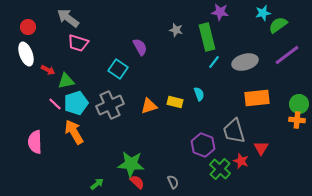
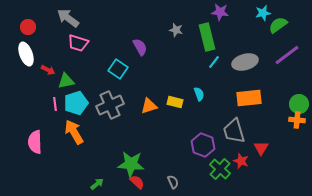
orange rectangle: moved 8 px left
pink line: rotated 40 degrees clockwise
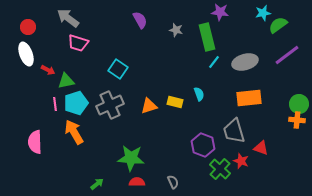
purple semicircle: moved 27 px up
red triangle: rotated 42 degrees counterclockwise
green star: moved 6 px up
red semicircle: rotated 42 degrees counterclockwise
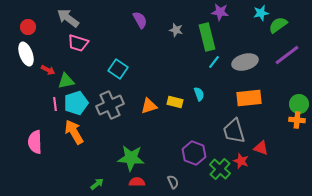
cyan star: moved 2 px left
purple hexagon: moved 9 px left, 8 px down
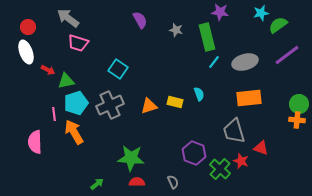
white ellipse: moved 2 px up
pink line: moved 1 px left, 10 px down
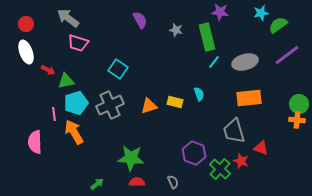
red circle: moved 2 px left, 3 px up
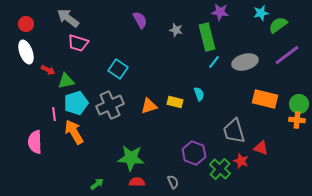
orange rectangle: moved 16 px right, 1 px down; rotated 20 degrees clockwise
